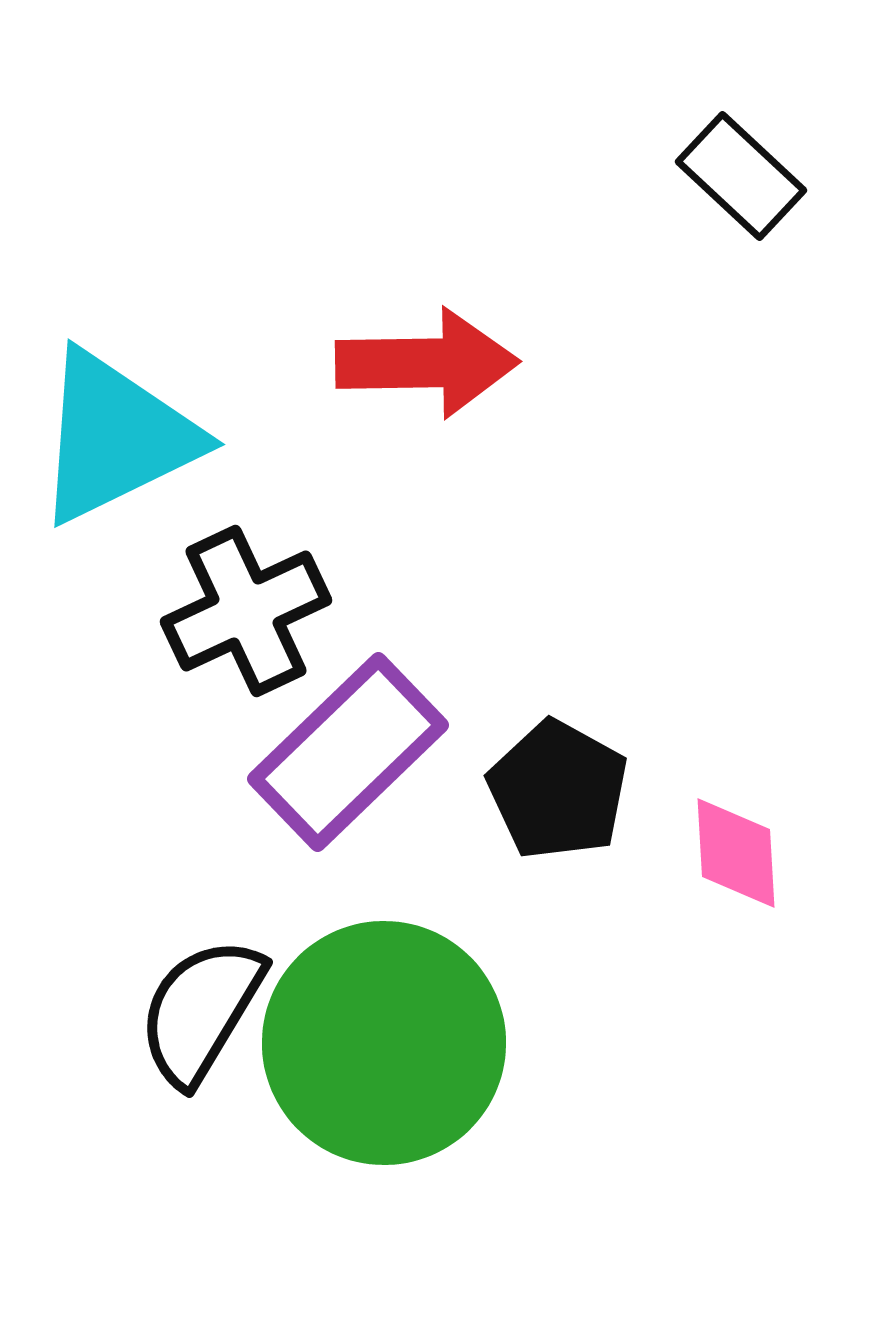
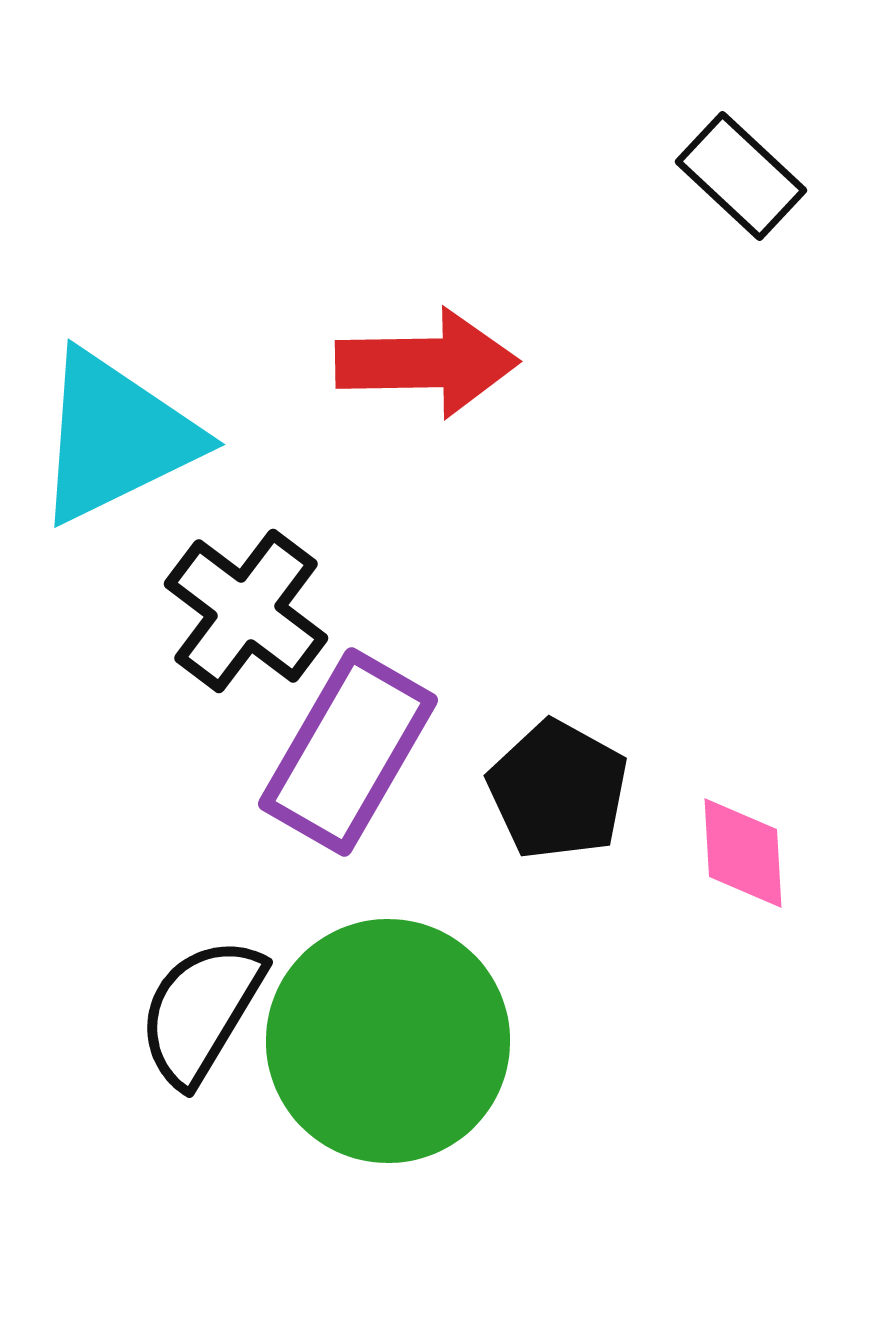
black cross: rotated 28 degrees counterclockwise
purple rectangle: rotated 16 degrees counterclockwise
pink diamond: moved 7 px right
green circle: moved 4 px right, 2 px up
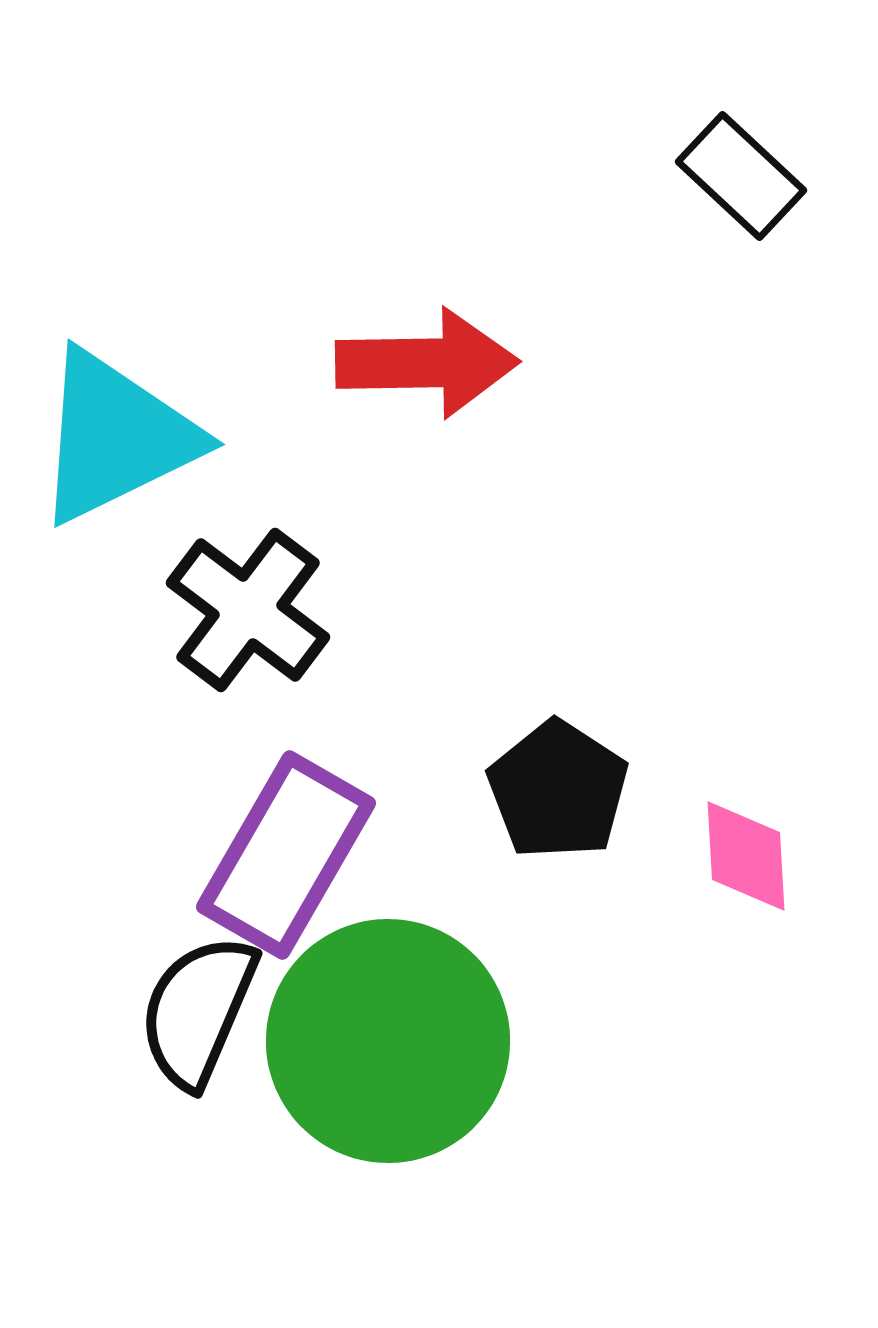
black cross: moved 2 px right, 1 px up
purple rectangle: moved 62 px left, 103 px down
black pentagon: rotated 4 degrees clockwise
pink diamond: moved 3 px right, 3 px down
black semicircle: moved 3 px left; rotated 8 degrees counterclockwise
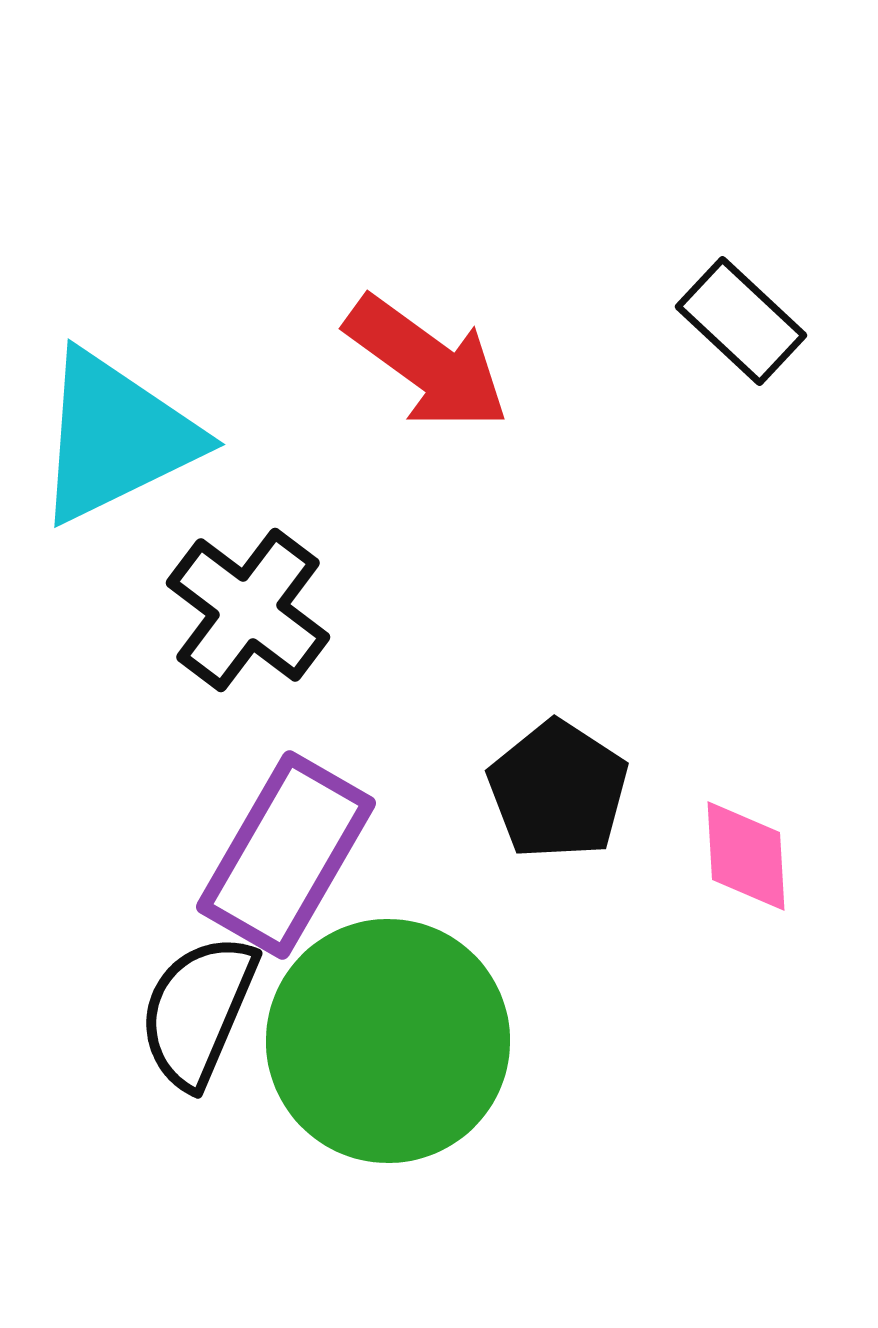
black rectangle: moved 145 px down
red arrow: rotated 37 degrees clockwise
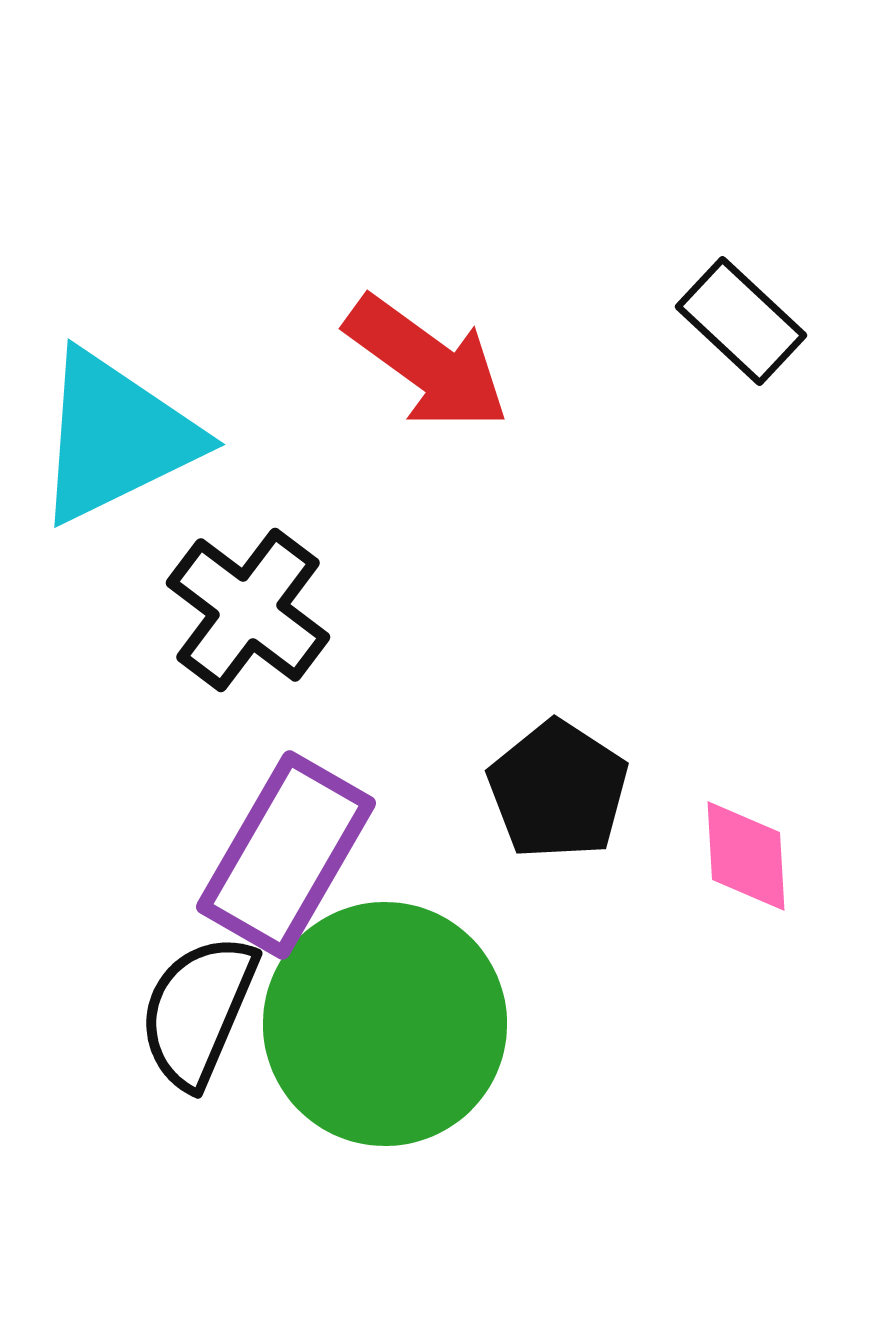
green circle: moved 3 px left, 17 px up
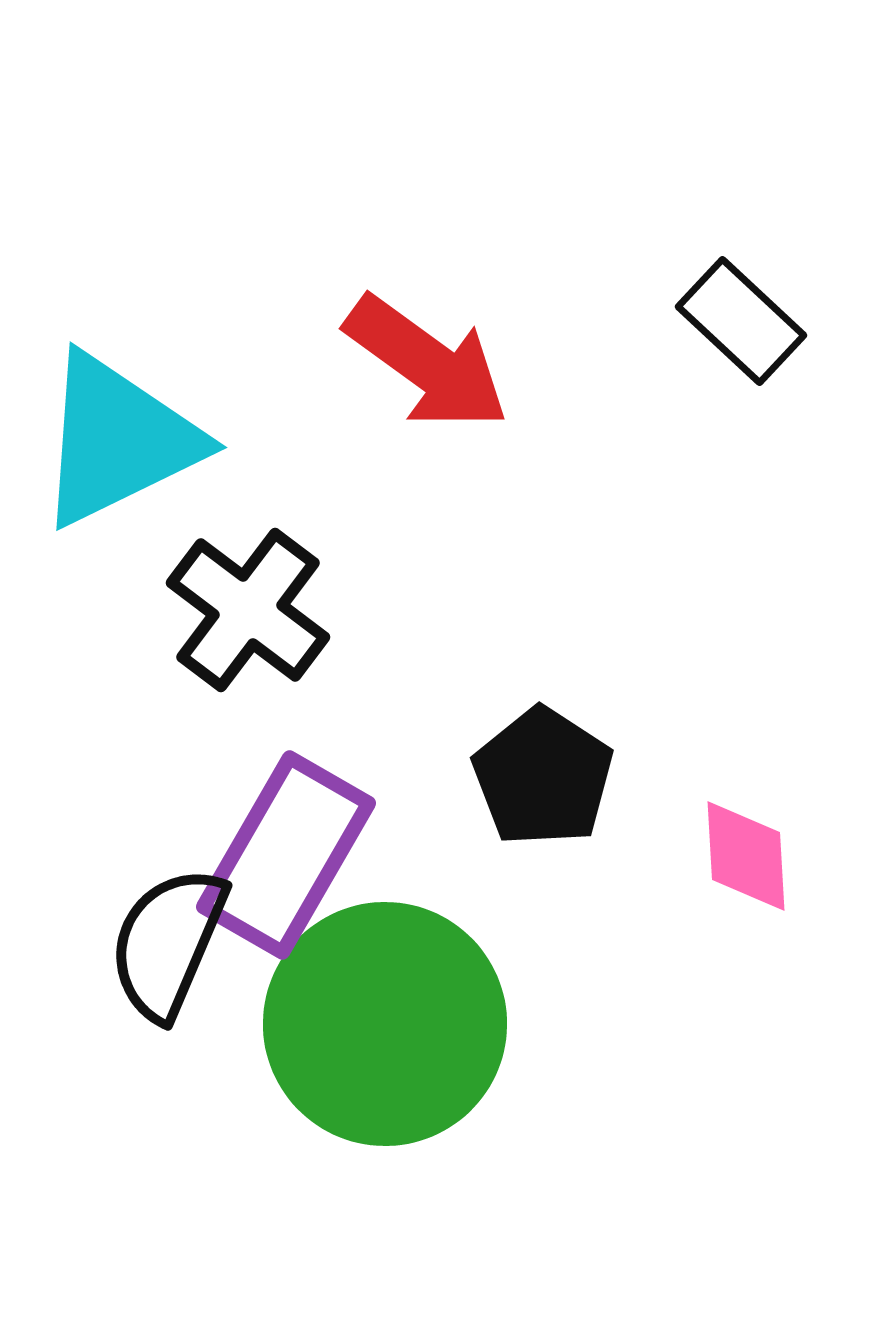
cyan triangle: moved 2 px right, 3 px down
black pentagon: moved 15 px left, 13 px up
black semicircle: moved 30 px left, 68 px up
